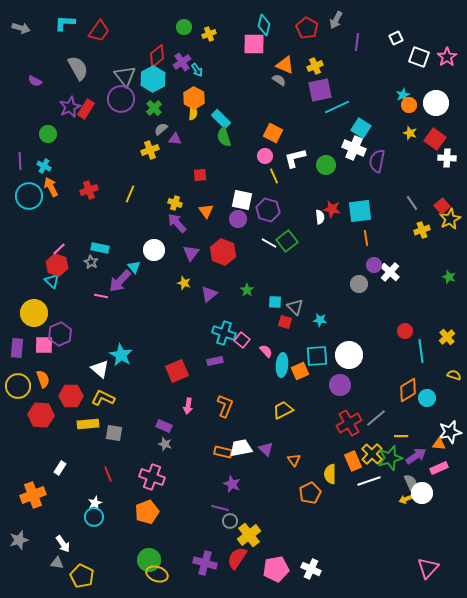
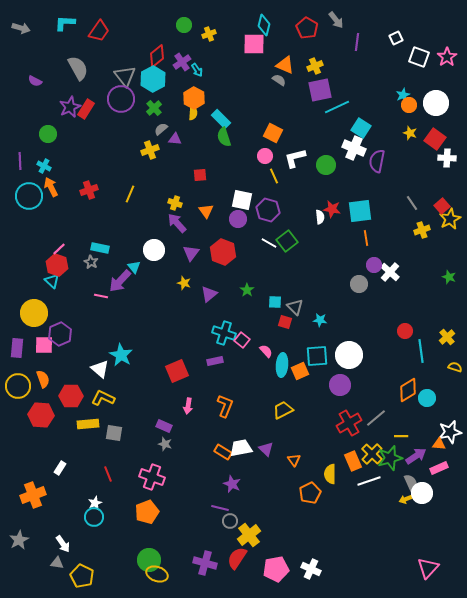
gray arrow at (336, 20): rotated 66 degrees counterclockwise
green circle at (184, 27): moved 2 px up
yellow semicircle at (454, 375): moved 1 px right, 8 px up
orange rectangle at (223, 452): rotated 18 degrees clockwise
gray star at (19, 540): rotated 12 degrees counterclockwise
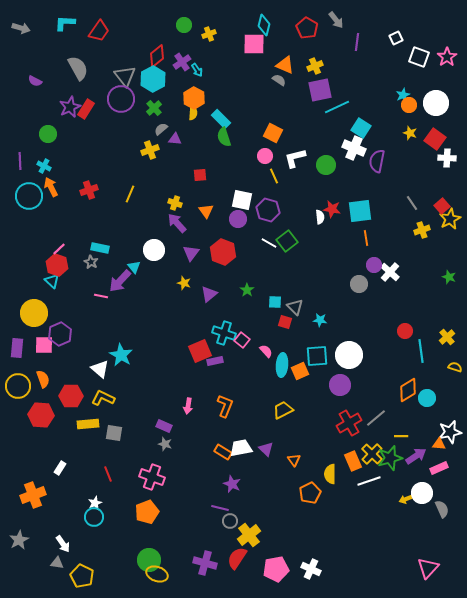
red square at (177, 371): moved 23 px right, 20 px up
gray semicircle at (411, 483): moved 31 px right, 26 px down
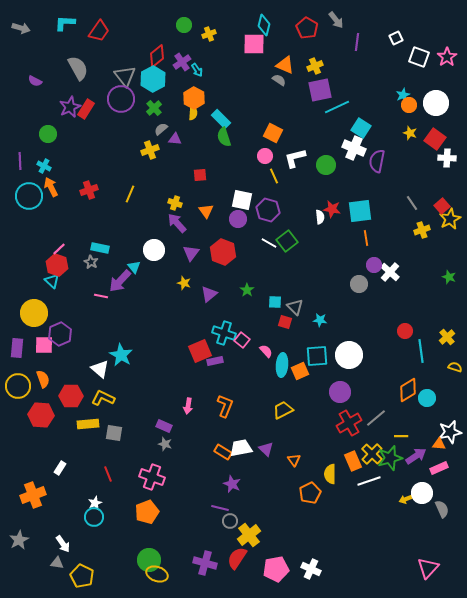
purple circle at (340, 385): moved 7 px down
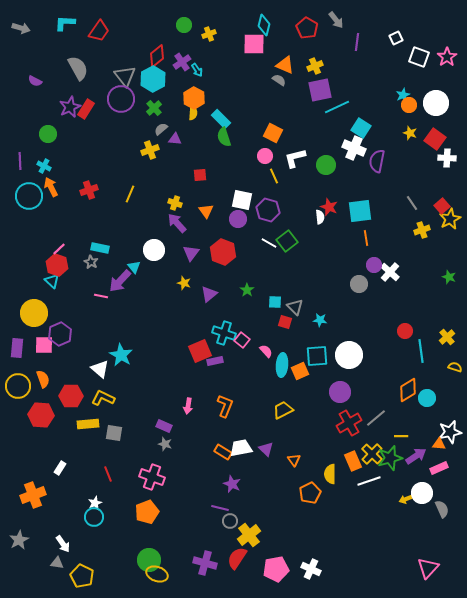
red star at (332, 209): moved 3 px left, 2 px up; rotated 12 degrees clockwise
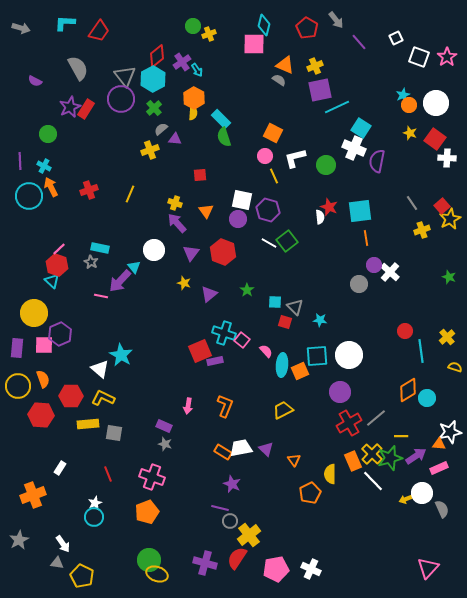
green circle at (184, 25): moved 9 px right, 1 px down
purple line at (357, 42): moved 2 px right; rotated 48 degrees counterclockwise
white line at (369, 481): moved 4 px right; rotated 65 degrees clockwise
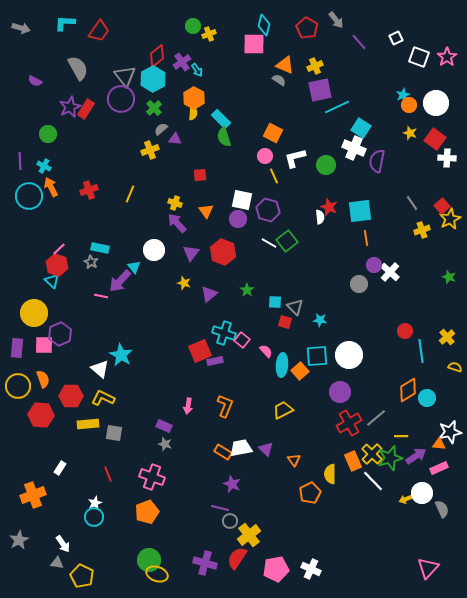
orange square at (300, 371): rotated 18 degrees counterclockwise
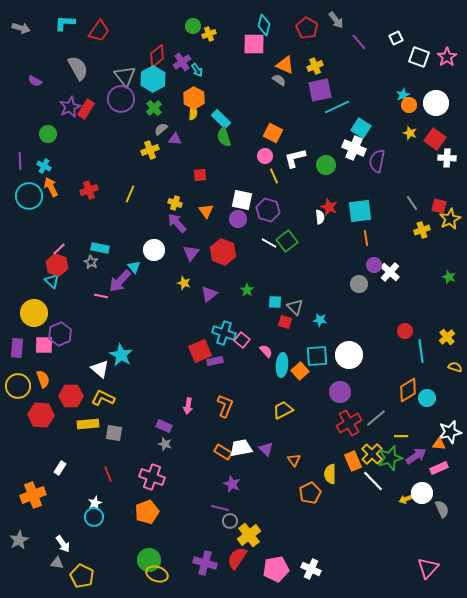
red square at (442, 206): moved 3 px left; rotated 35 degrees counterclockwise
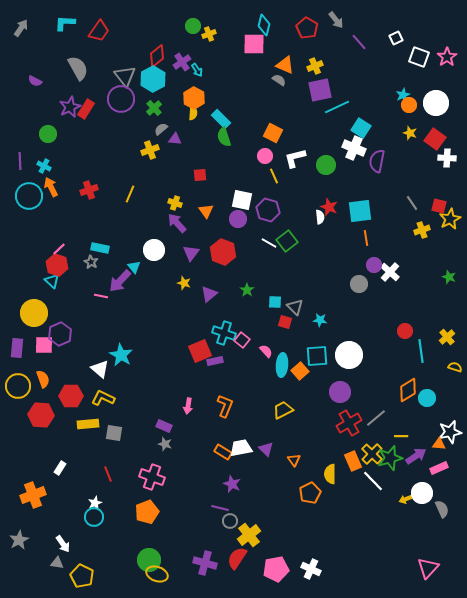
gray arrow at (21, 28): rotated 72 degrees counterclockwise
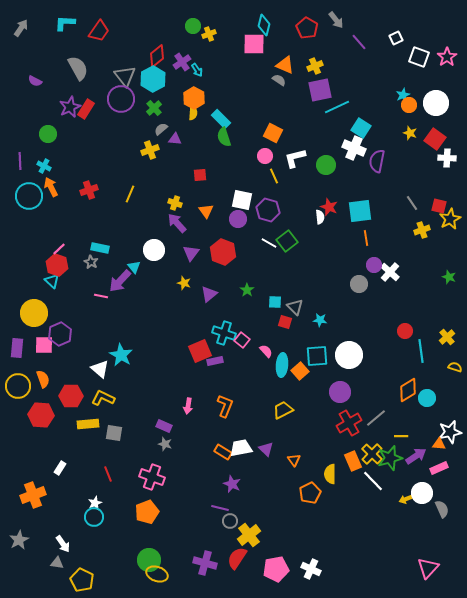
yellow pentagon at (82, 576): moved 4 px down
